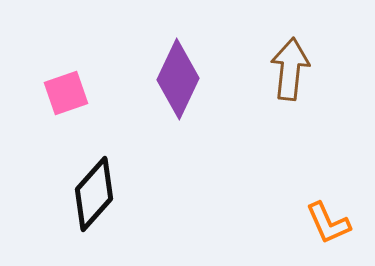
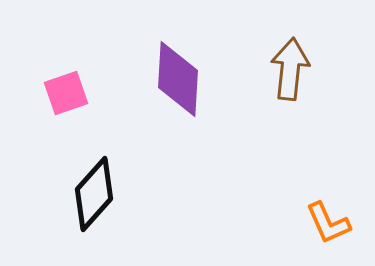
purple diamond: rotated 22 degrees counterclockwise
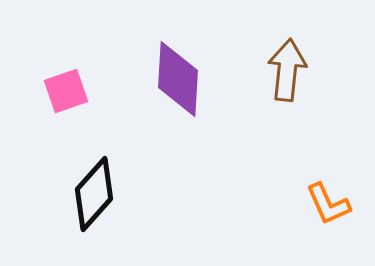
brown arrow: moved 3 px left, 1 px down
pink square: moved 2 px up
orange L-shape: moved 19 px up
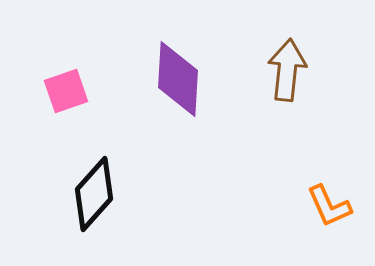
orange L-shape: moved 1 px right, 2 px down
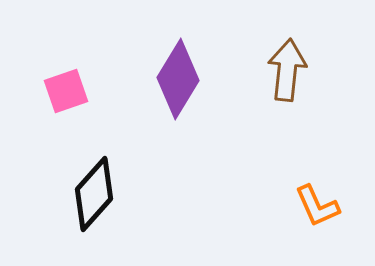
purple diamond: rotated 28 degrees clockwise
orange L-shape: moved 12 px left
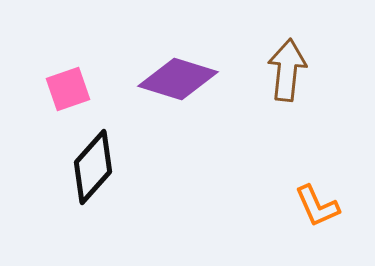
purple diamond: rotated 76 degrees clockwise
pink square: moved 2 px right, 2 px up
black diamond: moved 1 px left, 27 px up
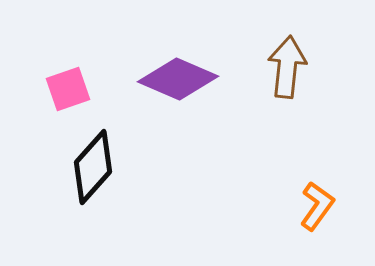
brown arrow: moved 3 px up
purple diamond: rotated 6 degrees clockwise
orange L-shape: rotated 120 degrees counterclockwise
